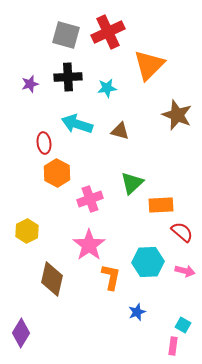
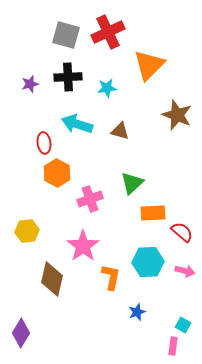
orange rectangle: moved 8 px left, 8 px down
yellow hexagon: rotated 20 degrees clockwise
pink star: moved 6 px left, 1 px down
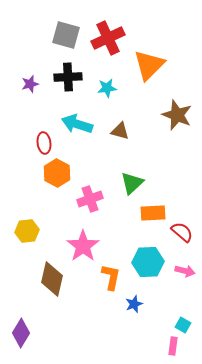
red cross: moved 6 px down
blue star: moved 3 px left, 8 px up
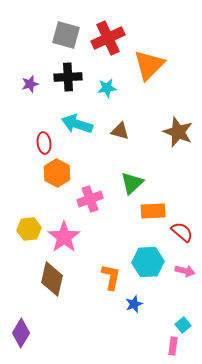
brown star: moved 1 px right, 17 px down
orange rectangle: moved 2 px up
yellow hexagon: moved 2 px right, 2 px up
pink star: moved 19 px left, 9 px up
cyan square: rotated 21 degrees clockwise
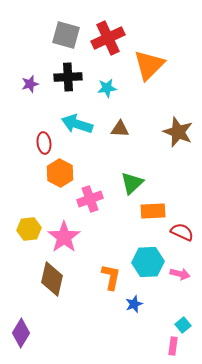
brown triangle: moved 2 px up; rotated 12 degrees counterclockwise
orange hexagon: moved 3 px right
red semicircle: rotated 15 degrees counterclockwise
pink arrow: moved 5 px left, 3 px down
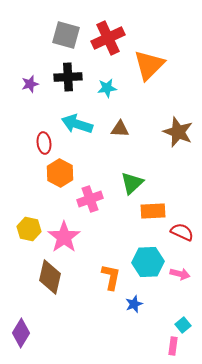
yellow hexagon: rotated 20 degrees clockwise
brown diamond: moved 2 px left, 2 px up
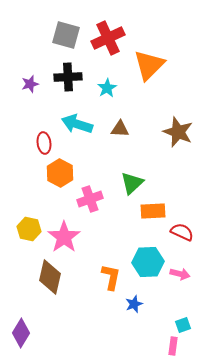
cyan star: rotated 24 degrees counterclockwise
cyan square: rotated 21 degrees clockwise
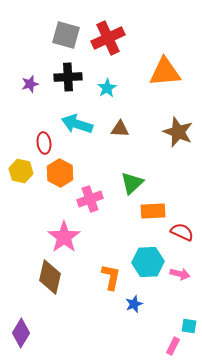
orange triangle: moved 16 px right, 7 px down; rotated 40 degrees clockwise
yellow hexagon: moved 8 px left, 58 px up
cyan square: moved 6 px right, 1 px down; rotated 28 degrees clockwise
pink rectangle: rotated 18 degrees clockwise
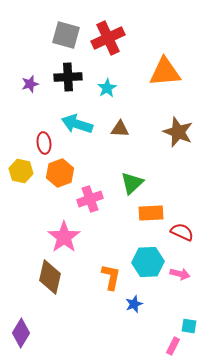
orange hexagon: rotated 12 degrees clockwise
orange rectangle: moved 2 px left, 2 px down
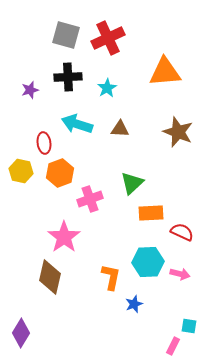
purple star: moved 6 px down
